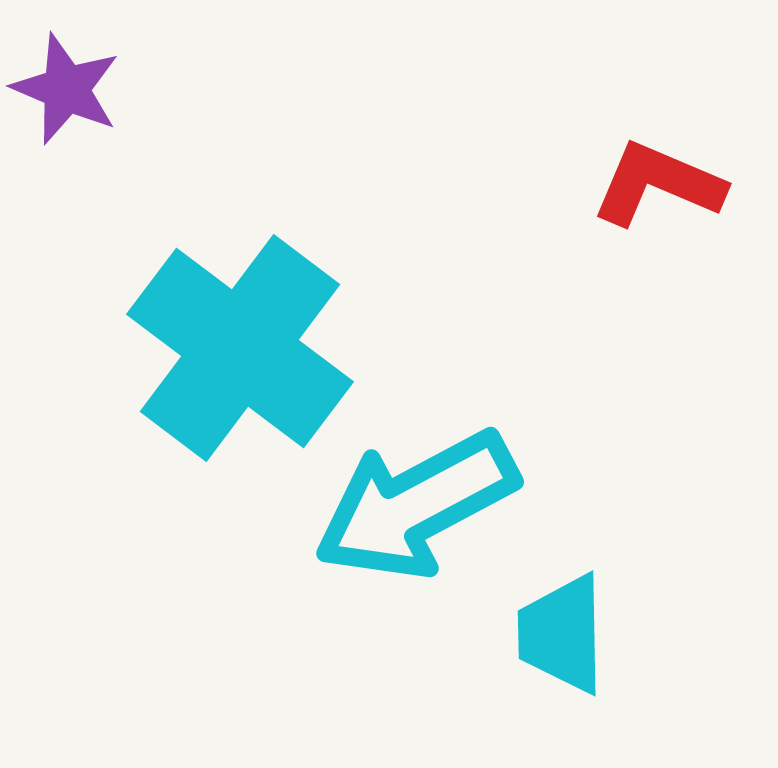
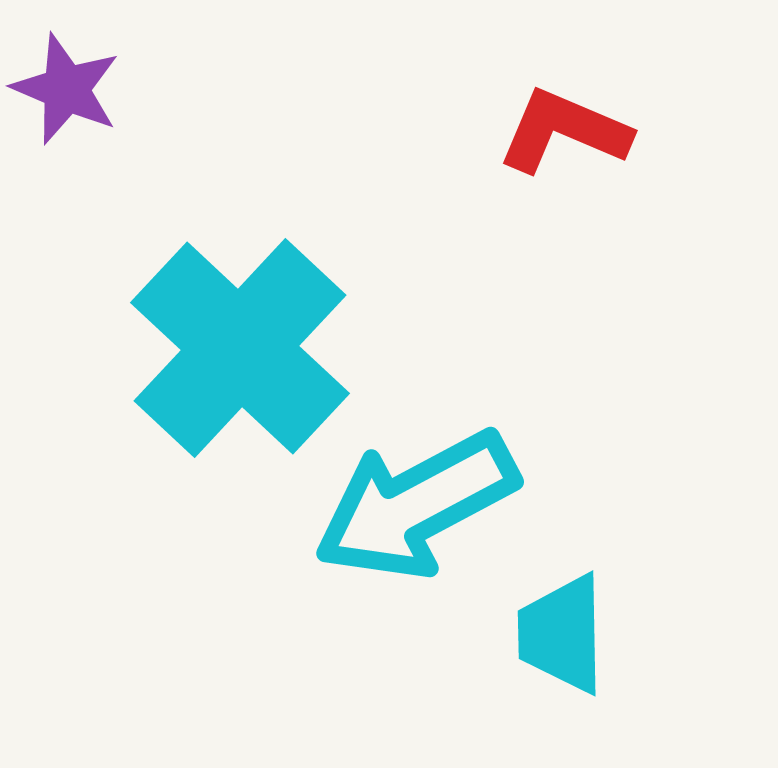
red L-shape: moved 94 px left, 53 px up
cyan cross: rotated 6 degrees clockwise
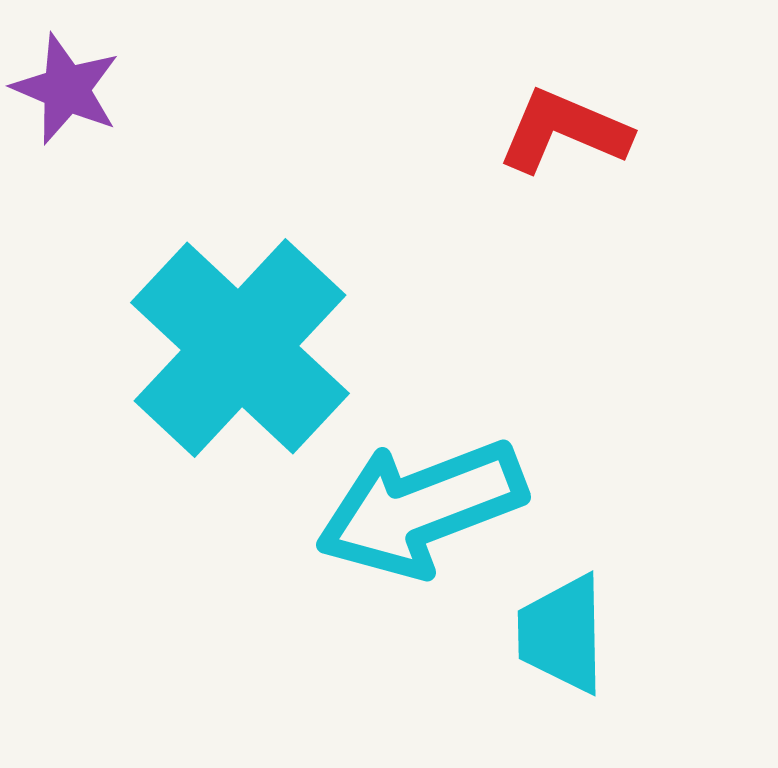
cyan arrow: moved 5 px right, 3 px down; rotated 7 degrees clockwise
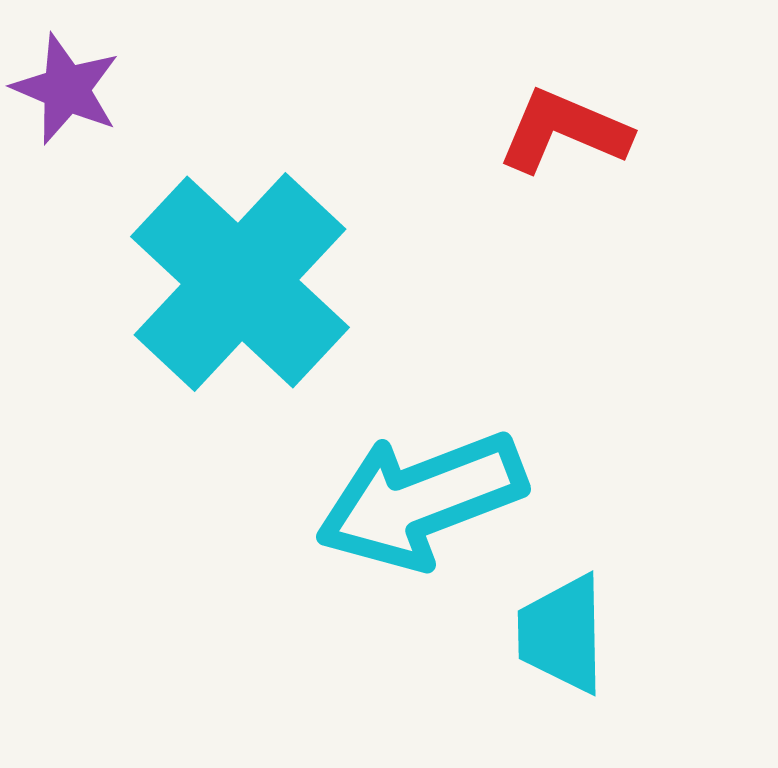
cyan cross: moved 66 px up
cyan arrow: moved 8 px up
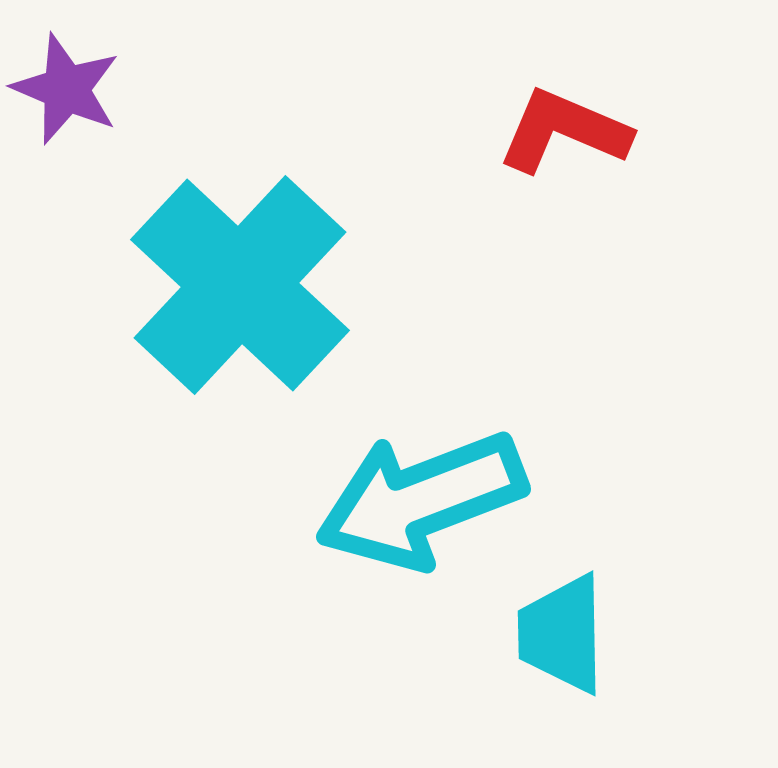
cyan cross: moved 3 px down
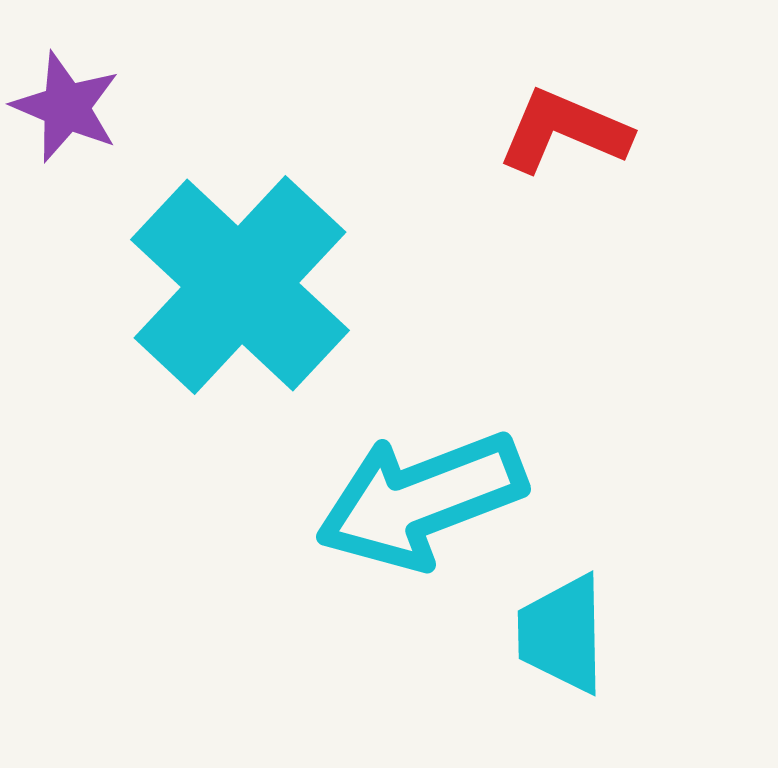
purple star: moved 18 px down
